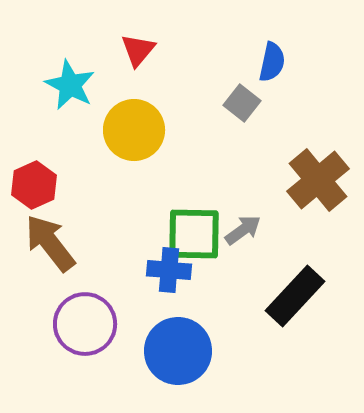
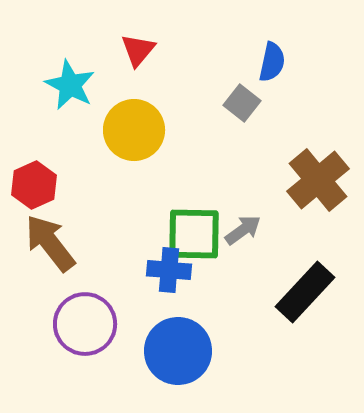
black rectangle: moved 10 px right, 4 px up
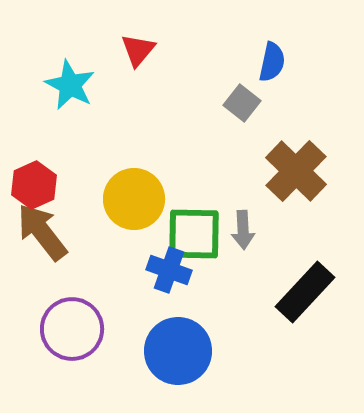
yellow circle: moved 69 px down
brown cross: moved 22 px left, 9 px up; rotated 6 degrees counterclockwise
gray arrow: rotated 123 degrees clockwise
brown arrow: moved 8 px left, 11 px up
blue cross: rotated 15 degrees clockwise
purple circle: moved 13 px left, 5 px down
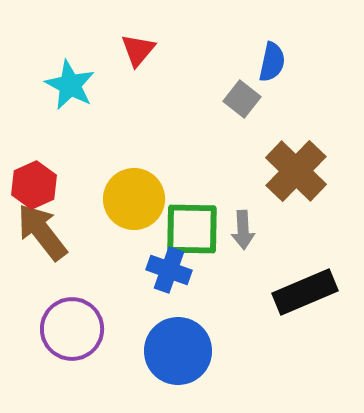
gray square: moved 4 px up
green square: moved 2 px left, 5 px up
black rectangle: rotated 24 degrees clockwise
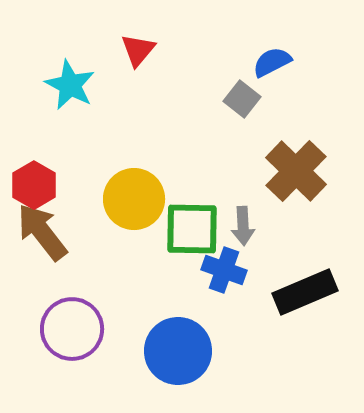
blue semicircle: rotated 129 degrees counterclockwise
red hexagon: rotated 6 degrees counterclockwise
gray arrow: moved 4 px up
blue cross: moved 55 px right
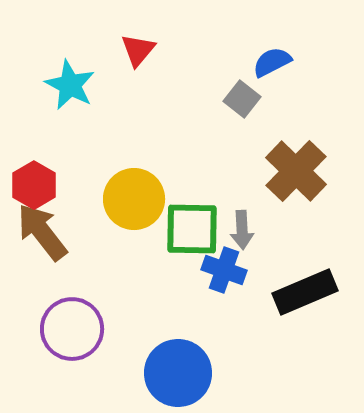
gray arrow: moved 1 px left, 4 px down
blue circle: moved 22 px down
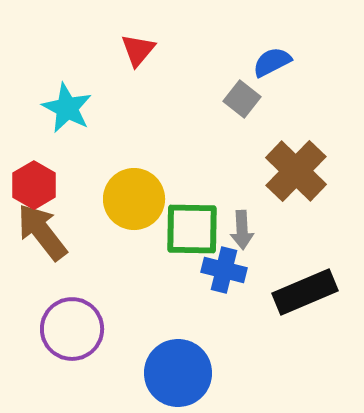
cyan star: moved 3 px left, 23 px down
blue cross: rotated 6 degrees counterclockwise
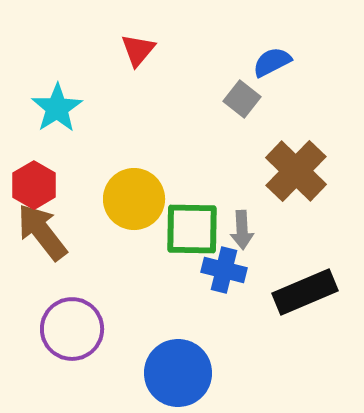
cyan star: moved 10 px left; rotated 12 degrees clockwise
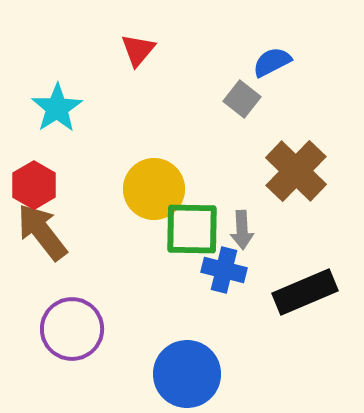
yellow circle: moved 20 px right, 10 px up
blue circle: moved 9 px right, 1 px down
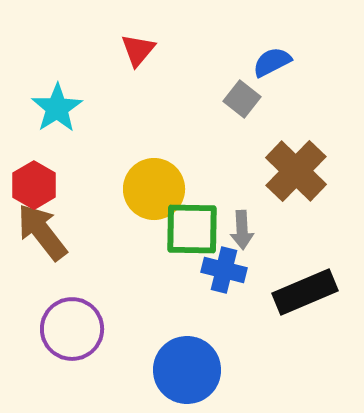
blue circle: moved 4 px up
